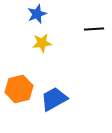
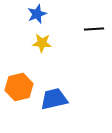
yellow star: rotated 12 degrees clockwise
orange hexagon: moved 2 px up
blue trapezoid: rotated 16 degrees clockwise
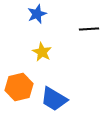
black line: moved 5 px left
yellow star: moved 9 px down; rotated 24 degrees clockwise
blue trapezoid: rotated 136 degrees counterclockwise
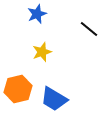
black line: rotated 42 degrees clockwise
yellow star: rotated 24 degrees clockwise
orange hexagon: moved 1 px left, 2 px down
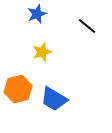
black line: moved 2 px left, 3 px up
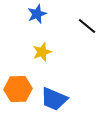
orange hexagon: rotated 12 degrees clockwise
blue trapezoid: rotated 8 degrees counterclockwise
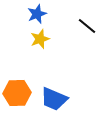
yellow star: moved 2 px left, 13 px up
orange hexagon: moved 1 px left, 4 px down
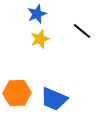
black line: moved 5 px left, 5 px down
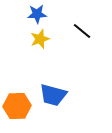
blue star: rotated 18 degrees clockwise
orange hexagon: moved 13 px down
blue trapezoid: moved 1 px left, 4 px up; rotated 8 degrees counterclockwise
